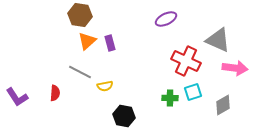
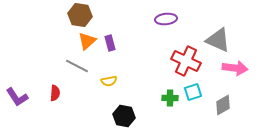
purple ellipse: rotated 20 degrees clockwise
gray line: moved 3 px left, 6 px up
yellow semicircle: moved 4 px right, 5 px up
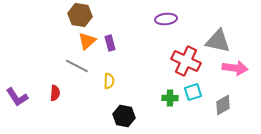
gray triangle: moved 1 px down; rotated 12 degrees counterclockwise
yellow semicircle: rotated 77 degrees counterclockwise
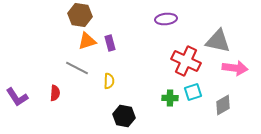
orange triangle: rotated 24 degrees clockwise
gray line: moved 2 px down
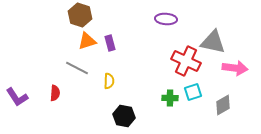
brown hexagon: rotated 10 degrees clockwise
purple ellipse: rotated 10 degrees clockwise
gray triangle: moved 5 px left, 1 px down
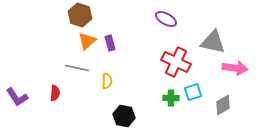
purple ellipse: rotated 25 degrees clockwise
orange triangle: rotated 24 degrees counterclockwise
red cross: moved 10 px left, 1 px down
gray line: rotated 15 degrees counterclockwise
yellow semicircle: moved 2 px left
green cross: moved 1 px right
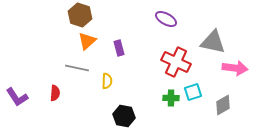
purple rectangle: moved 9 px right, 5 px down
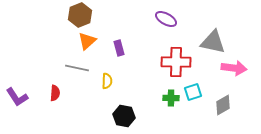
brown hexagon: rotated 20 degrees clockwise
red cross: rotated 24 degrees counterclockwise
pink arrow: moved 1 px left
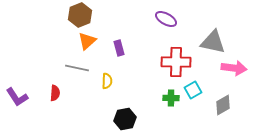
cyan square: moved 2 px up; rotated 12 degrees counterclockwise
black hexagon: moved 1 px right, 3 px down; rotated 20 degrees counterclockwise
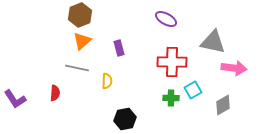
orange triangle: moved 5 px left
red cross: moved 4 px left
purple L-shape: moved 2 px left, 2 px down
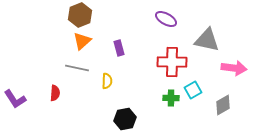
gray triangle: moved 6 px left, 2 px up
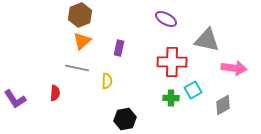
purple rectangle: rotated 28 degrees clockwise
